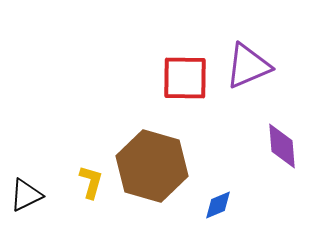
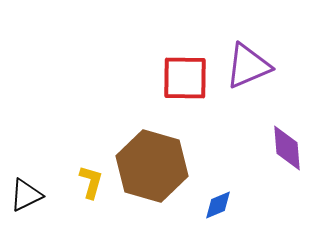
purple diamond: moved 5 px right, 2 px down
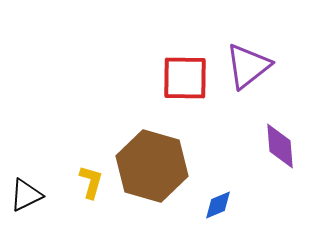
purple triangle: rotated 15 degrees counterclockwise
purple diamond: moved 7 px left, 2 px up
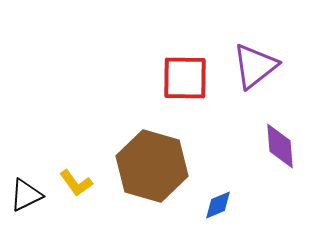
purple triangle: moved 7 px right
yellow L-shape: moved 15 px left, 1 px down; rotated 128 degrees clockwise
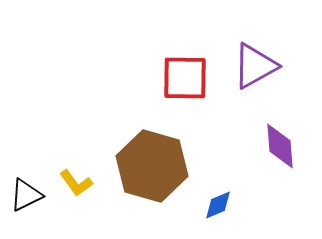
purple triangle: rotated 9 degrees clockwise
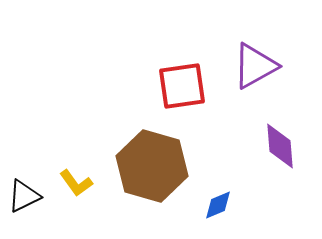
red square: moved 3 px left, 8 px down; rotated 9 degrees counterclockwise
black triangle: moved 2 px left, 1 px down
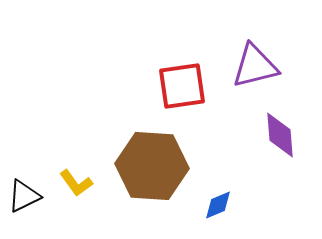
purple triangle: rotated 15 degrees clockwise
purple diamond: moved 11 px up
brown hexagon: rotated 12 degrees counterclockwise
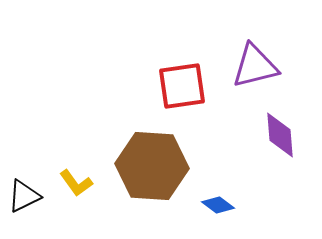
blue diamond: rotated 60 degrees clockwise
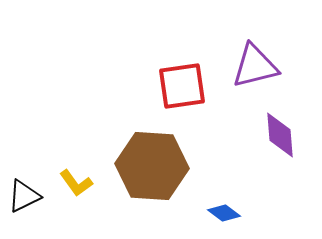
blue diamond: moved 6 px right, 8 px down
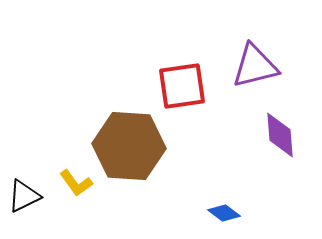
brown hexagon: moved 23 px left, 20 px up
